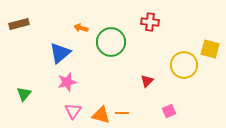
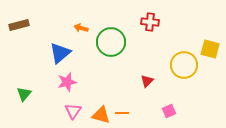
brown rectangle: moved 1 px down
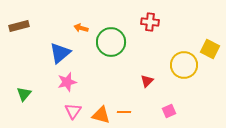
brown rectangle: moved 1 px down
yellow square: rotated 12 degrees clockwise
orange line: moved 2 px right, 1 px up
